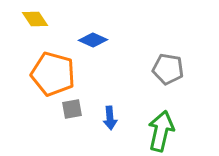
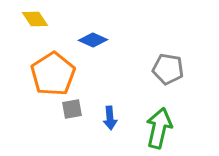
orange pentagon: rotated 24 degrees clockwise
green arrow: moved 2 px left, 3 px up
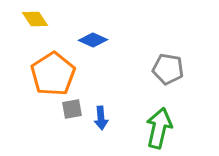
blue arrow: moved 9 px left
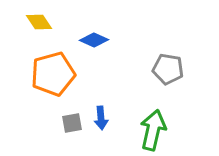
yellow diamond: moved 4 px right, 3 px down
blue diamond: moved 1 px right
orange pentagon: rotated 18 degrees clockwise
gray square: moved 14 px down
green arrow: moved 6 px left, 2 px down
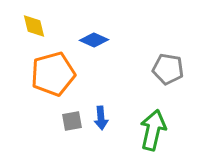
yellow diamond: moved 5 px left, 4 px down; rotated 20 degrees clockwise
gray square: moved 2 px up
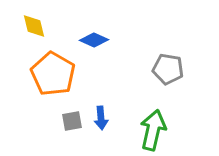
orange pentagon: rotated 27 degrees counterclockwise
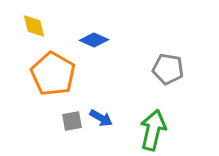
blue arrow: rotated 55 degrees counterclockwise
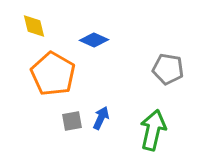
blue arrow: rotated 95 degrees counterclockwise
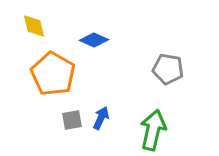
gray square: moved 1 px up
